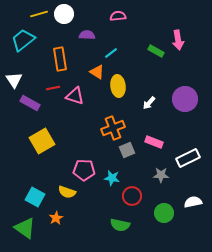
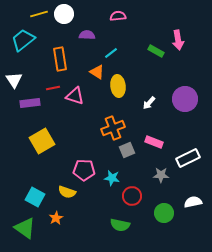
purple rectangle: rotated 36 degrees counterclockwise
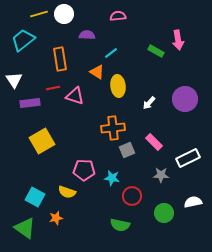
orange cross: rotated 15 degrees clockwise
pink rectangle: rotated 24 degrees clockwise
orange star: rotated 16 degrees clockwise
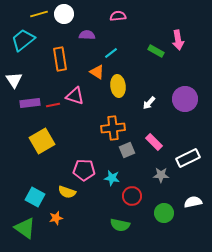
red line: moved 17 px down
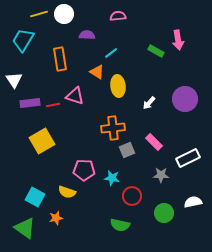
cyan trapezoid: rotated 20 degrees counterclockwise
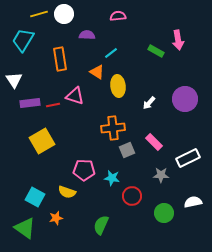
green semicircle: moved 19 px left; rotated 102 degrees clockwise
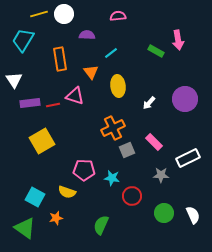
orange triangle: moved 6 px left; rotated 21 degrees clockwise
orange cross: rotated 20 degrees counterclockwise
white semicircle: moved 13 px down; rotated 78 degrees clockwise
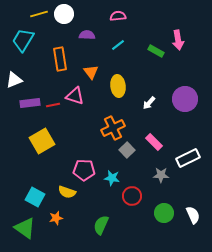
cyan line: moved 7 px right, 8 px up
white triangle: rotated 42 degrees clockwise
gray square: rotated 21 degrees counterclockwise
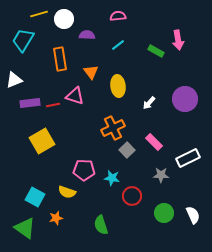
white circle: moved 5 px down
green semicircle: rotated 42 degrees counterclockwise
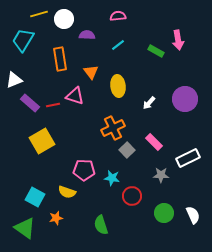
purple rectangle: rotated 48 degrees clockwise
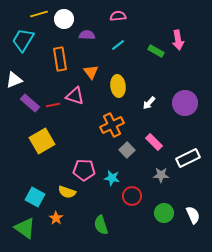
purple circle: moved 4 px down
orange cross: moved 1 px left, 3 px up
orange star: rotated 24 degrees counterclockwise
